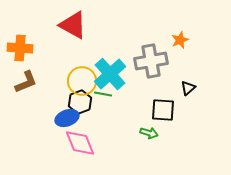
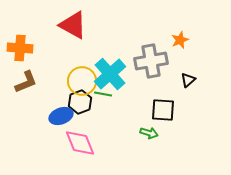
black triangle: moved 8 px up
blue ellipse: moved 6 px left, 2 px up
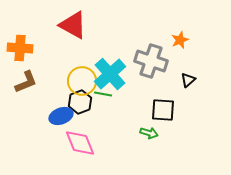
gray cross: rotated 28 degrees clockwise
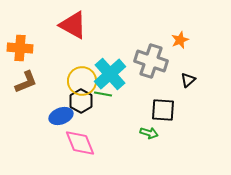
black hexagon: moved 1 px right, 1 px up; rotated 10 degrees counterclockwise
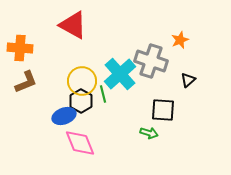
cyan cross: moved 10 px right
green line: rotated 66 degrees clockwise
blue ellipse: moved 3 px right
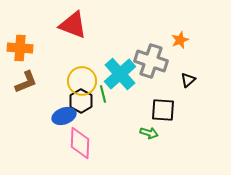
red triangle: rotated 8 degrees counterclockwise
pink diamond: rotated 24 degrees clockwise
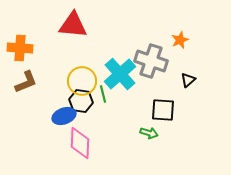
red triangle: rotated 16 degrees counterclockwise
black hexagon: rotated 20 degrees counterclockwise
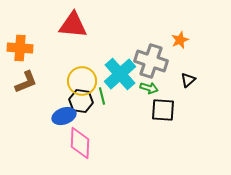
green line: moved 1 px left, 2 px down
green arrow: moved 45 px up
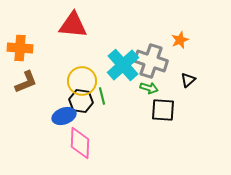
cyan cross: moved 3 px right, 9 px up
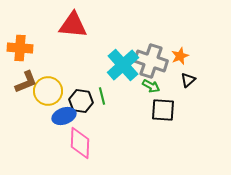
orange star: moved 16 px down
yellow circle: moved 34 px left, 10 px down
green arrow: moved 2 px right, 2 px up; rotated 12 degrees clockwise
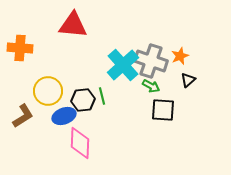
brown L-shape: moved 3 px left, 34 px down; rotated 10 degrees counterclockwise
black hexagon: moved 2 px right, 1 px up; rotated 15 degrees counterclockwise
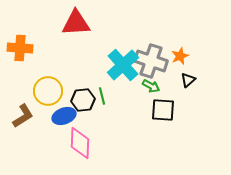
red triangle: moved 3 px right, 2 px up; rotated 8 degrees counterclockwise
